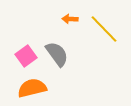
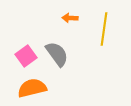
orange arrow: moved 1 px up
yellow line: rotated 52 degrees clockwise
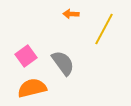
orange arrow: moved 1 px right, 4 px up
yellow line: rotated 20 degrees clockwise
gray semicircle: moved 6 px right, 9 px down
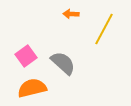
gray semicircle: rotated 12 degrees counterclockwise
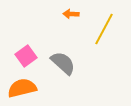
orange semicircle: moved 10 px left
